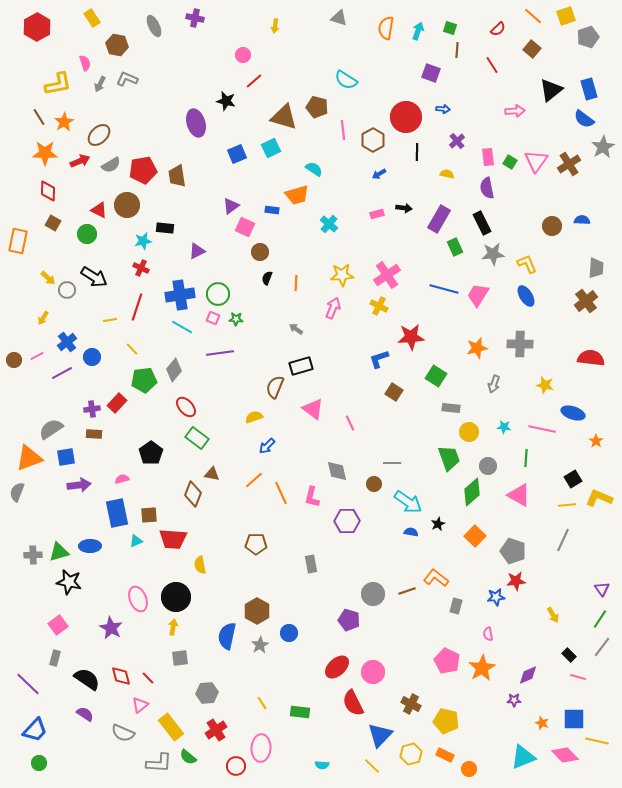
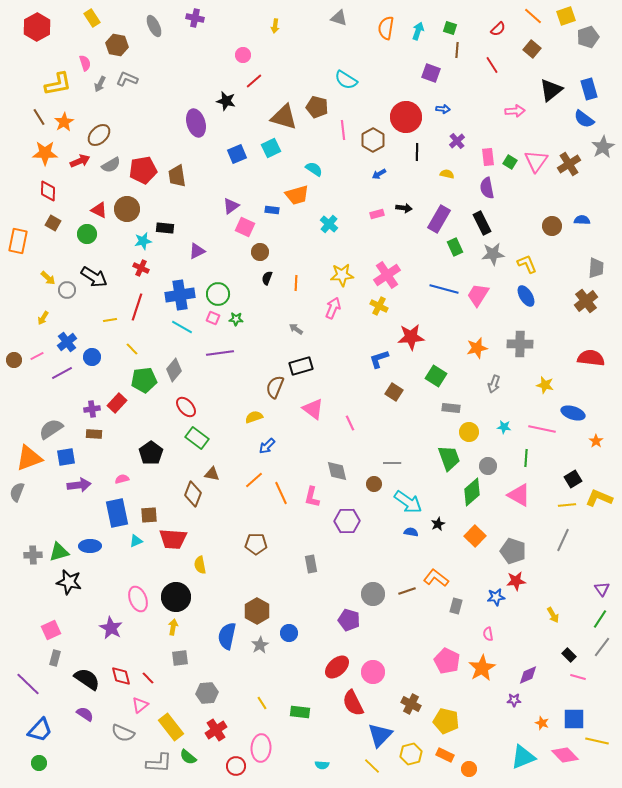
brown circle at (127, 205): moved 4 px down
pink square at (58, 625): moved 7 px left, 5 px down; rotated 12 degrees clockwise
blue trapezoid at (35, 730): moved 5 px right
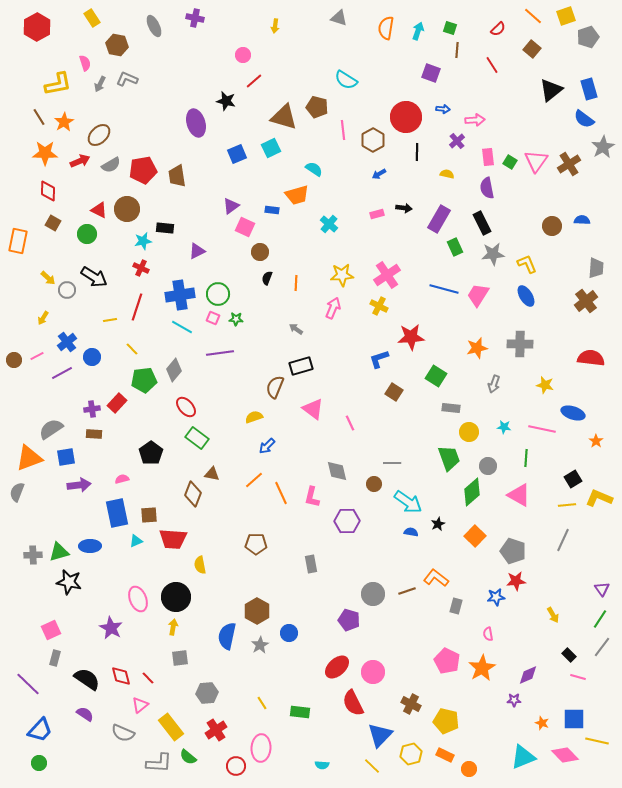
pink arrow at (515, 111): moved 40 px left, 9 px down
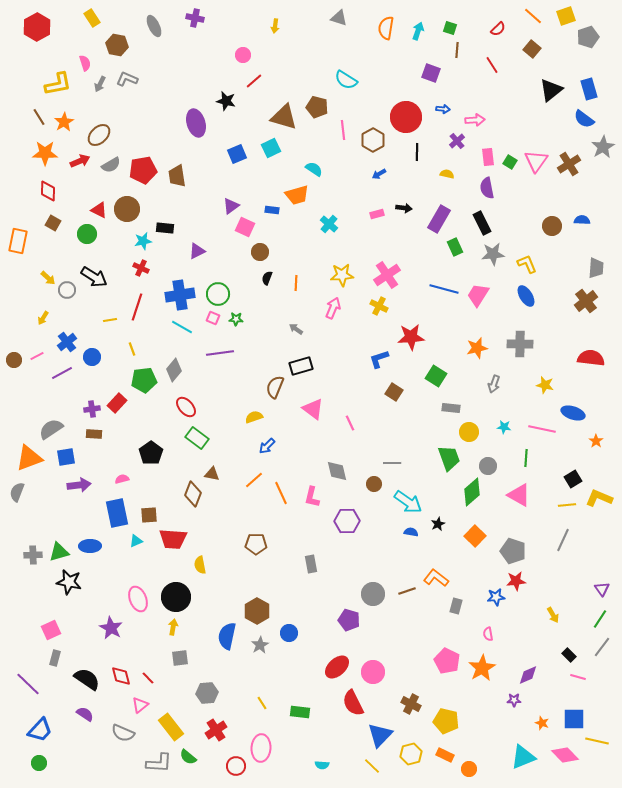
yellow line at (132, 349): rotated 24 degrees clockwise
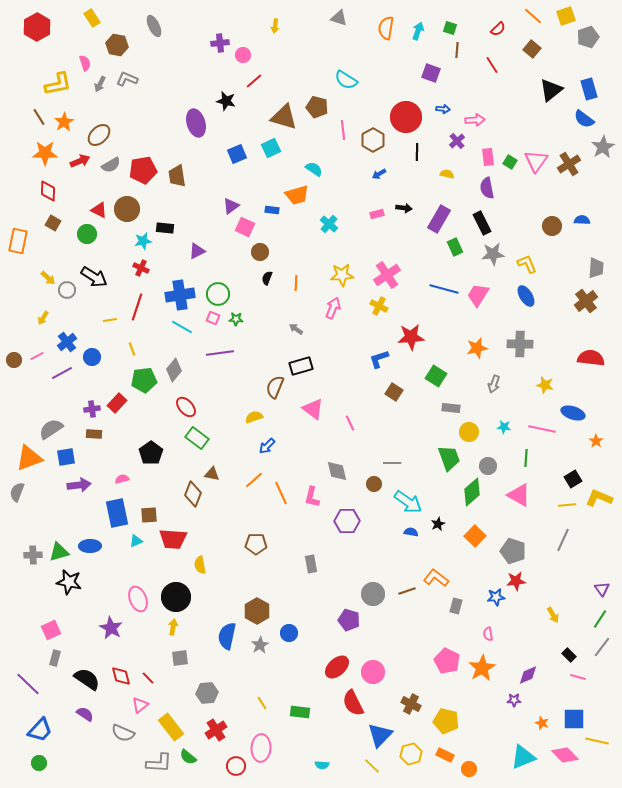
purple cross at (195, 18): moved 25 px right, 25 px down; rotated 18 degrees counterclockwise
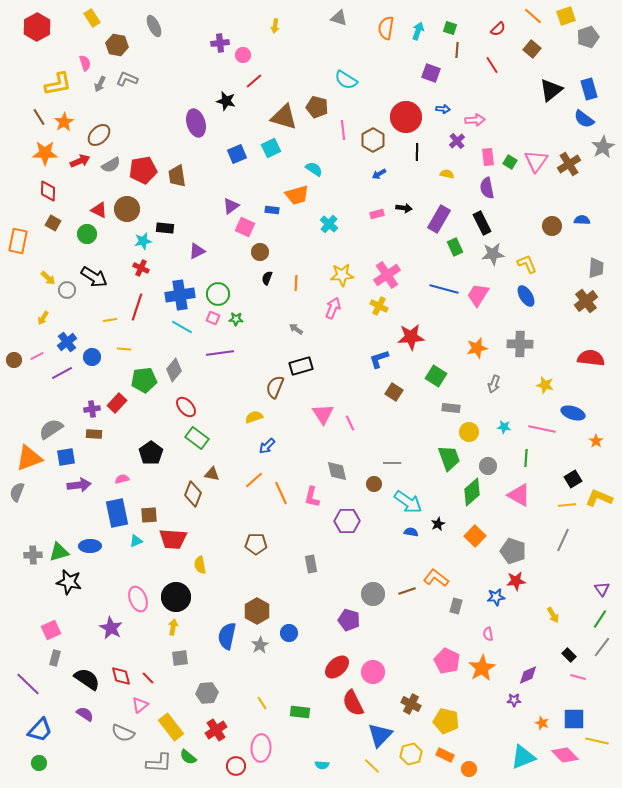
yellow line at (132, 349): moved 8 px left; rotated 64 degrees counterclockwise
pink triangle at (313, 409): moved 10 px right, 5 px down; rotated 20 degrees clockwise
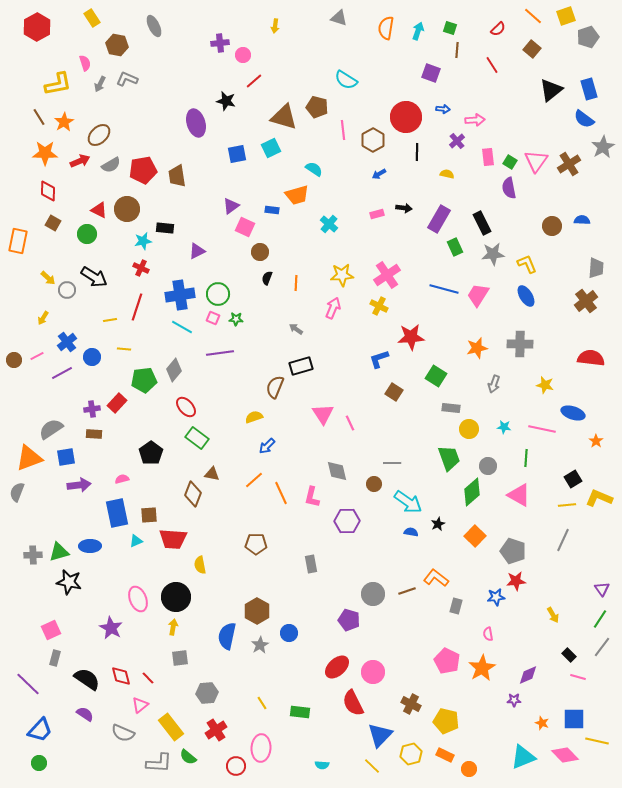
blue square at (237, 154): rotated 12 degrees clockwise
purple semicircle at (487, 188): moved 22 px right
yellow circle at (469, 432): moved 3 px up
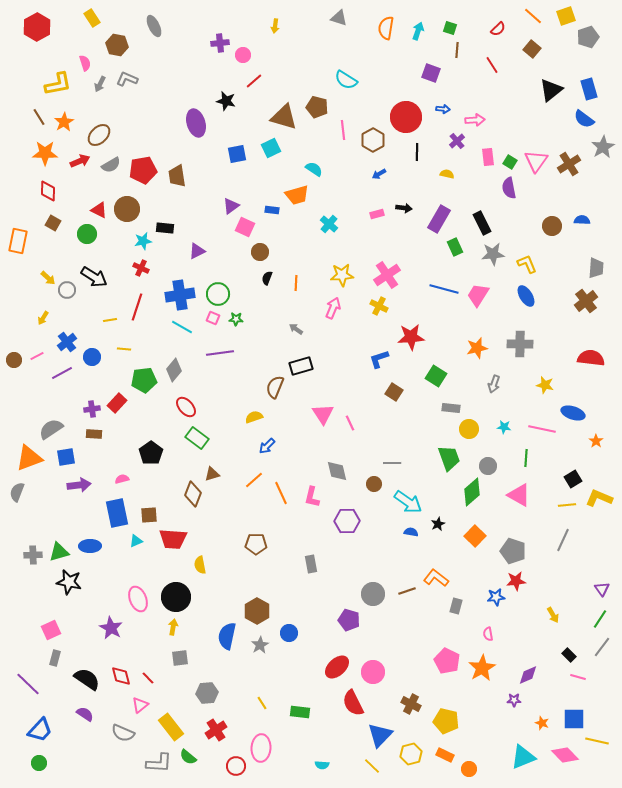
brown triangle at (212, 474): rotated 28 degrees counterclockwise
